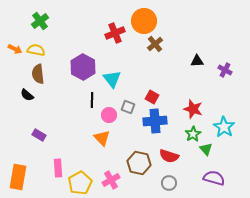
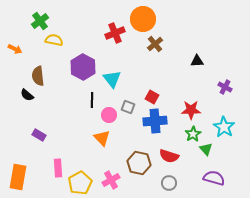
orange circle: moved 1 px left, 2 px up
yellow semicircle: moved 18 px right, 10 px up
purple cross: moved 17 px down
brown semicircle: moved 2 px down
red star: moved 2 px left, 1 px down; rotated 18 degrees counterclockwise
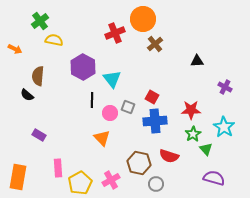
brown semicircle: rotated 12 degrees clockwise
pink circle: moved 1 px right, 2 px up
gray circle: moved 13 px left, 1 px down
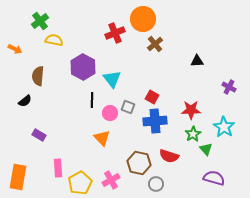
purple cross: moved 4 px right
black semicircle: moved 2 px left, 6 px down; rotated 80 degrees counterclockwise
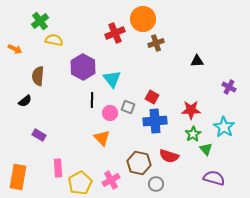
brown cross: moved 1 px right, 1 px up; rotated 21 degrees clockwise
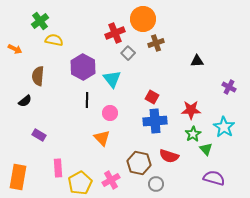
black line: moved 5 px left
gray square: moved 54 px up; rotated 24 degrees clockwise
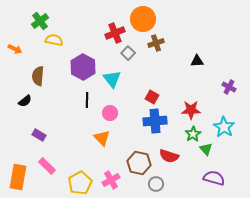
pink rectangle: moved 11 px left, 2 px up; rotated 42 degrees counterclockwise
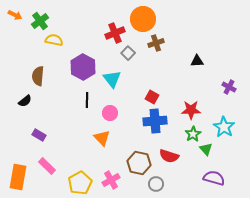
orange arrow: moved 34 px up
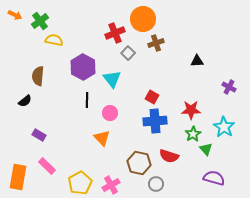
pink cross: moved 5 px down
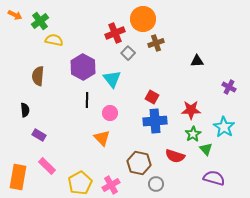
black semicircle: moved 9 px down; rotated 56 degrees counterclockwise
red semicircle: moved 6 px right
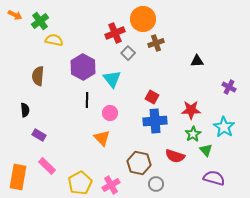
green triangle: moved 1 px down
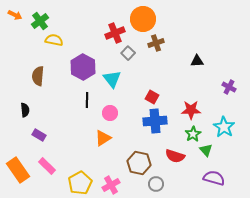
orange triangle: moved 1 px right; rotated 42 degrees clockwise
orange rectangle: moved 7 px up; rotated 45 degrees counterclockwise
